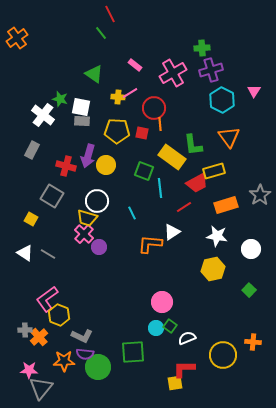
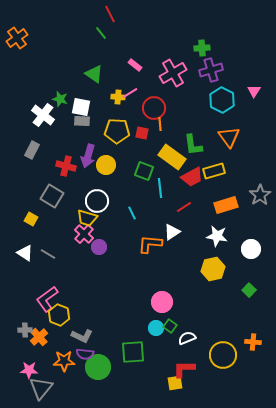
red trapezoid at (197, 183): moved 5 px left, 6 px up
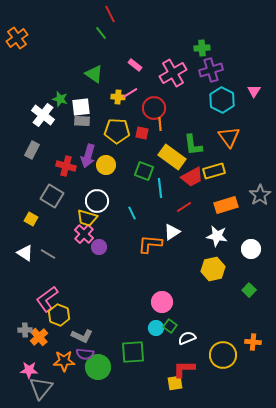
white square at (81, 107): rotated 18 degrees counterclockwise
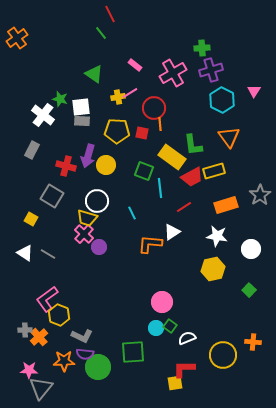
yellow cross at (118, 97): rotated 16 degrees counterclockwise
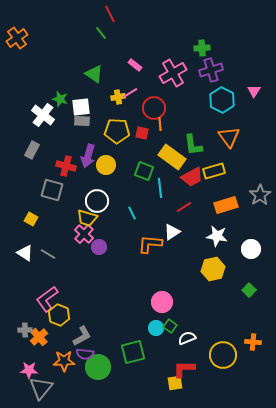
gray square at (52, 196): moved 6 px up; rotated 15 degrees counterclockwise
gray L-shape at (82, 336): rotated 55 degrees counterclockwise
green square at (133, 352): rotated 10 degrees counterclockwise
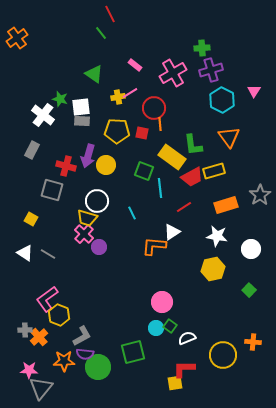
orange L-shape at (150, 244): moved 4 px right, 2 px down
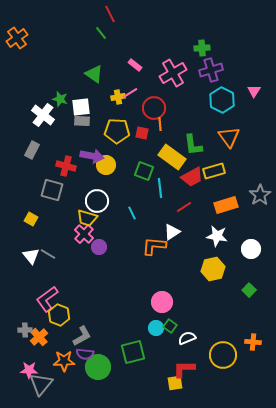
purple arrow at (88, 156): moved 4 px right; rotated 95 degrees counterclockwise
white triangle at (25, 253): moved 6 px right, 3 px down; rotated 18 degrees clockwise
gray triangle at (41, 388): moved 4 px up
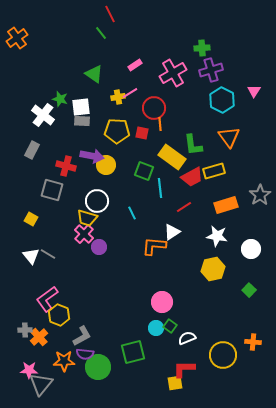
pink rectangle at (135, 65): rotated 72 degrees counterclockwise
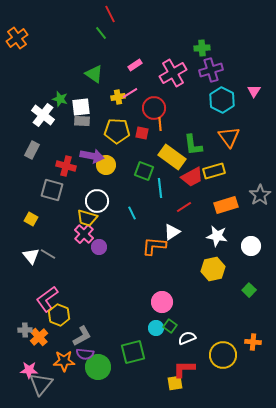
white circle at (251, 249): moved 3 px up
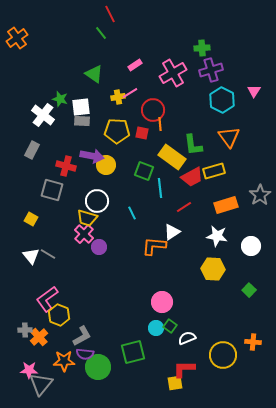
red circle at (154, 108): moved 1 px left, 2 px down
yellow hexagon at (213, 269): rotated 15 degrees clockwise
